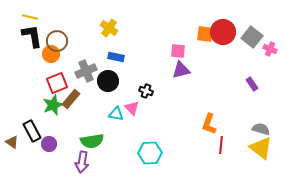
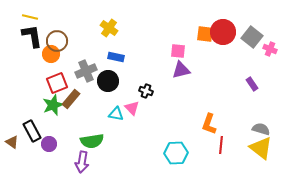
cyan hexagon: moved 26 px right
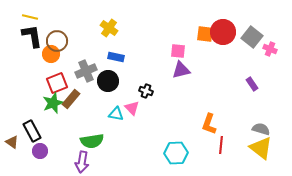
green star: moved 2 px up
purple circle: moved 9 px left, 7 px down
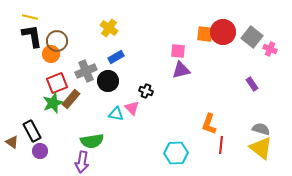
blue rectangle: rotated 42 degrees counterclockwise
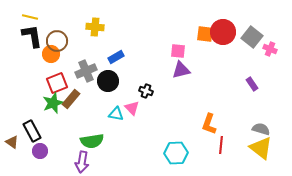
yellow cross: moved 14 px left, 1 px up; rotated 30 degrees counterclockwise
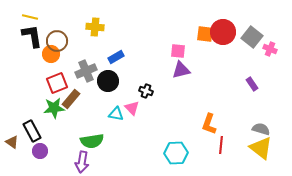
green star: moved 1 px right, 5 px down; rotated 15 degrees clockwise
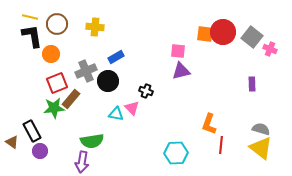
brown circle: moved 17 px up
purple triangle: moved 1 px down
purple rectangle: rotated 32 degrees clockwise
